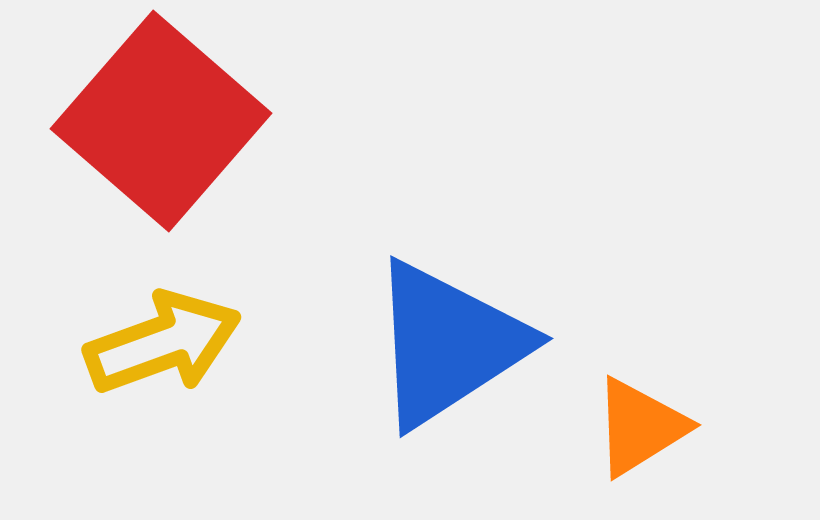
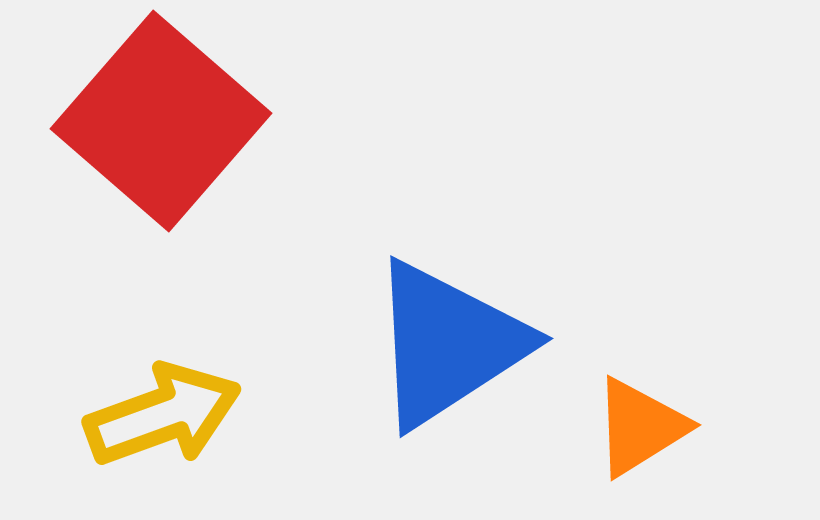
yellow arrow: moved 72 px down
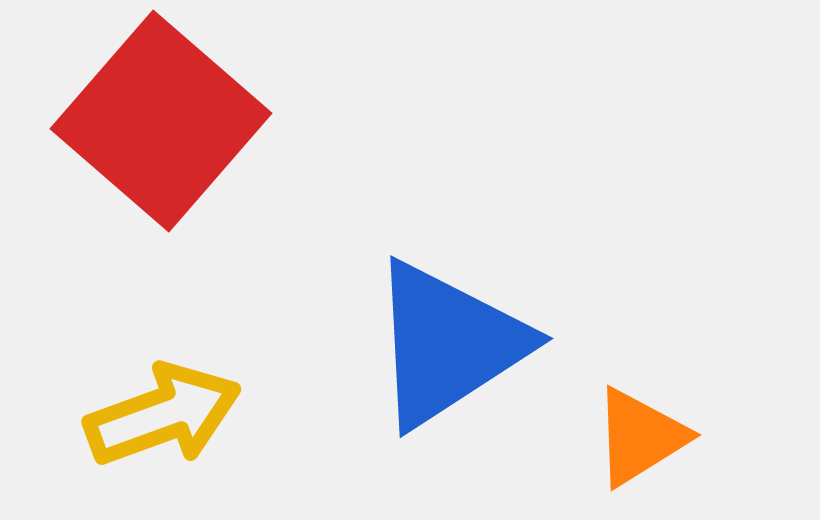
orange triangle: moved 10 px down
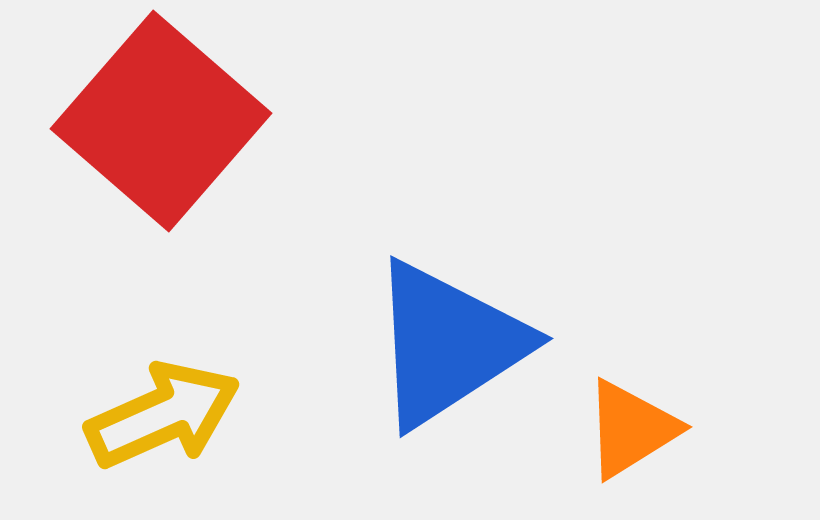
yellow arrow: rotated 4 degrees counterclockwise
orange triangle: moved 9 px left, 8 px up
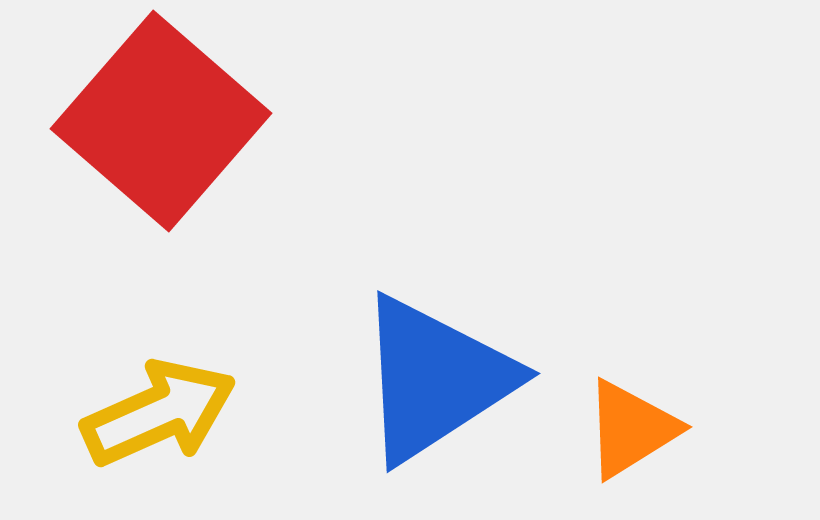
blue triangle: moved 13 px left, 35 px down
yellow arrow: moved 4 px left, 2 px up
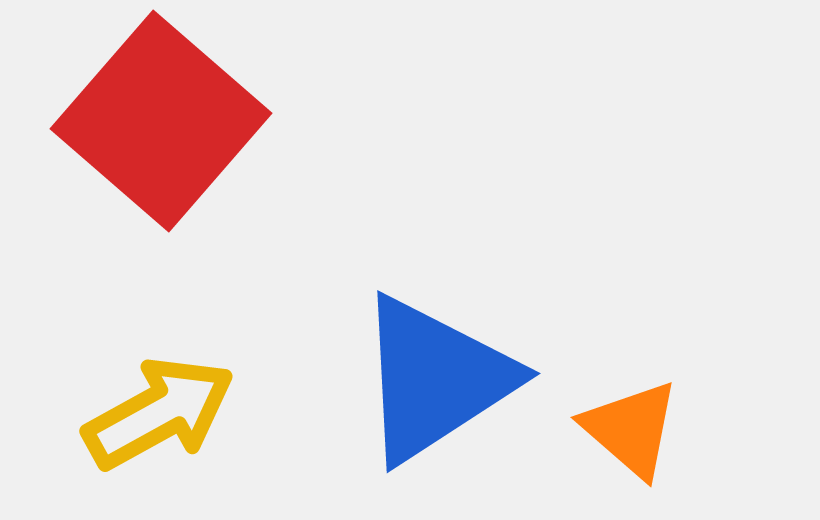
yellow arrow: rotated 5 degrees counterclockwise
orange triangle: rotated 47 degrees counterclockwise
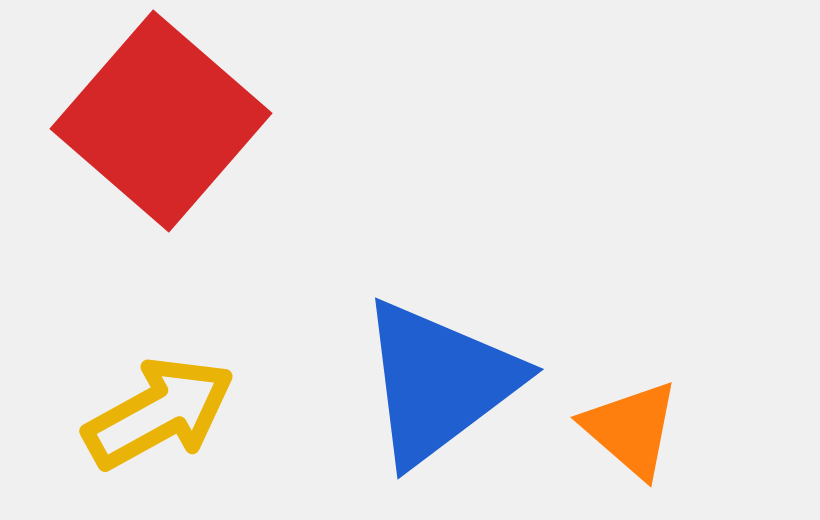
blue triangle: moved 4 px right, 3 px down; rotated 4 degrees counterclockwise
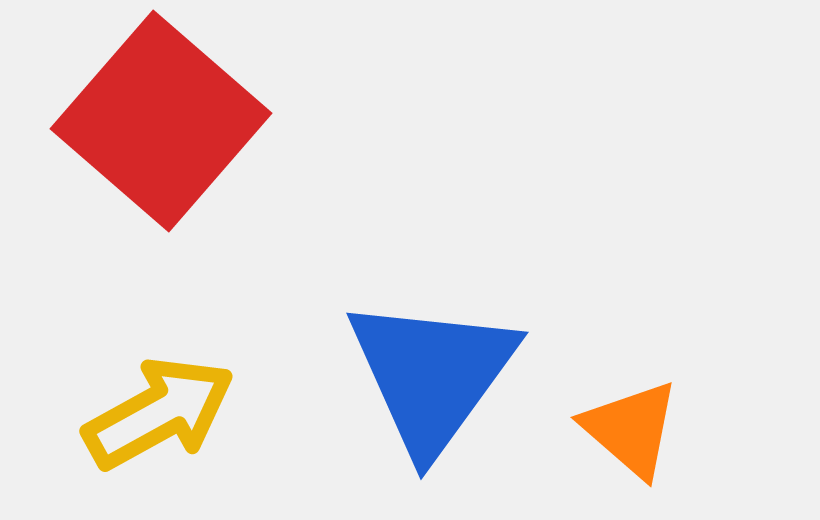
blue triangle: moved 7 px left, 7 px up; rotated 17 degrees counterclockwise
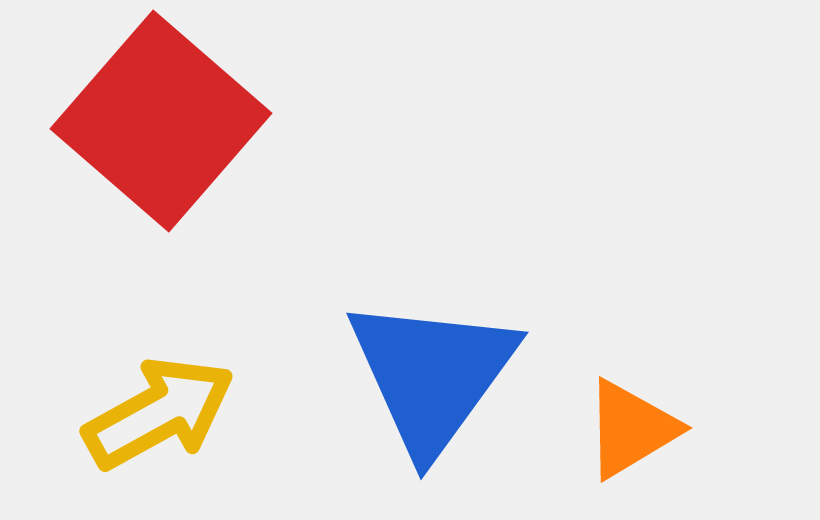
orange triangle: rotated 48 degrees clockwise
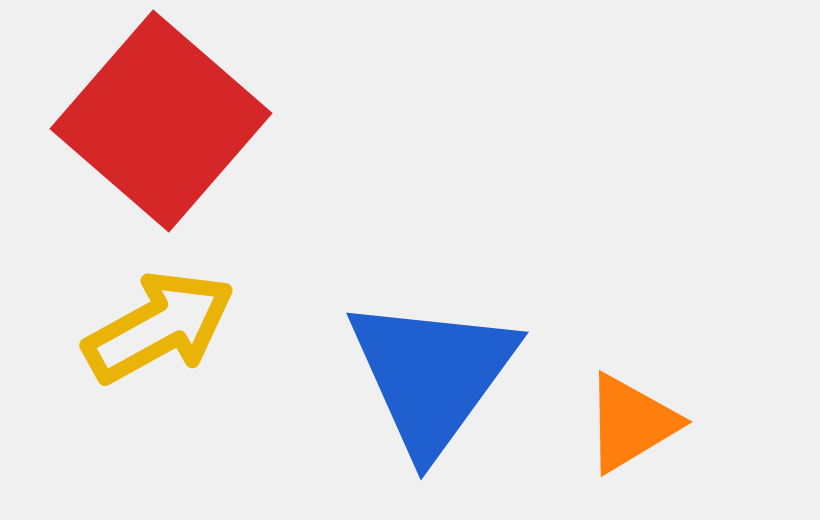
yellow arrow: moved 86 px up
orange triangle: moved 6 px up
